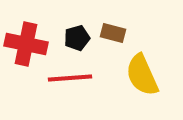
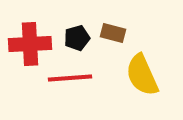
red cross: moved 4 px right; rotated 15 degrees counterclockwise
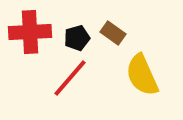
brown rectangle: rotated 20 degrees clockwise
red cross: moved 12 px up
red line: rotated 45 degrees counterclockwise
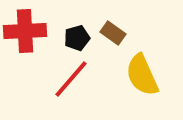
red cross: moved 5 px left, 1 px up
red line: moved 1 px right, 1 px down
